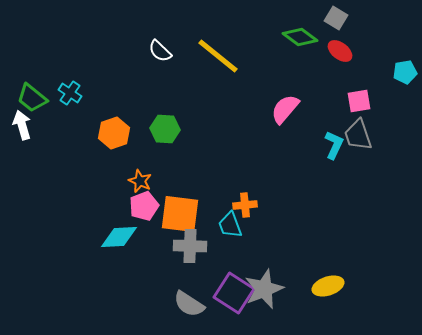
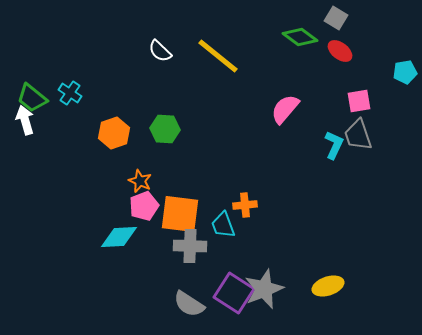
white arrow: moved 3 px right, 5 px up
cyan trapezoid: moved 7 px left
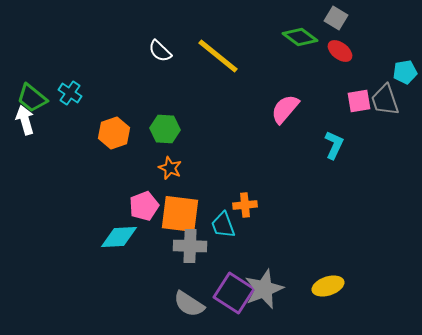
gray trapezoid: moved 27 px right, 35 px up
orange star: moved 30 px right, 13 px up
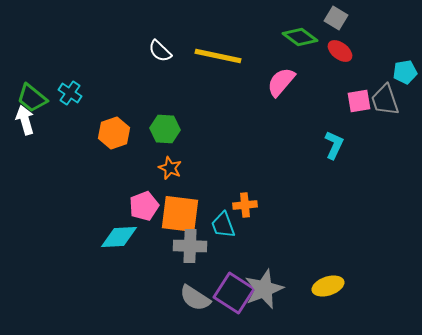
yellow line: rotated 27 degrees counterclockwise
pink semicircle: moved 4 px left, 27 px up
gray semicircle: moved 6 px right, 6 px up
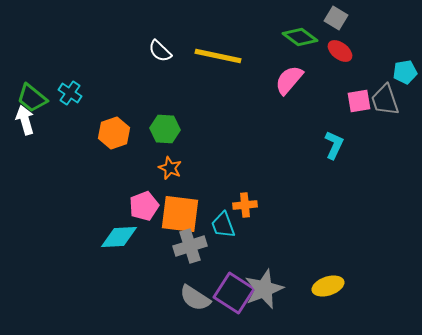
pink semicircle: moved 8 px right, 2 px up
gray cross: rotated 20 degrees counterclockwise
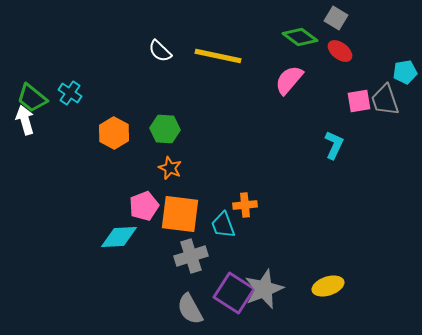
orange hexagon: rotated 12 degrees counterclockwise
gray cross: moved 1 px right, 10 px down
gray semicircle: moved 5 px left, 11 px down; rotated 28 degrees clockwise
